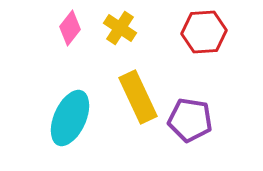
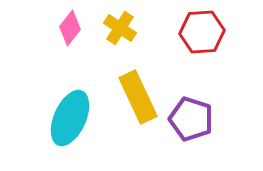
red hexagon: moved 2 px left
purple pentagon: moved 1 px right, 1 px up; rotated 9 degrees clockwise
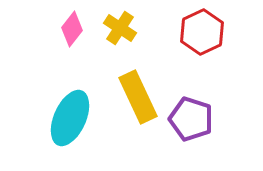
pink diamond: moved 2 px right, 1 px down
red hexagon: rotated 21 degrees counterclockwise
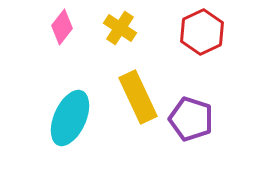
pink diamond: moved 10 px left, 2 px up
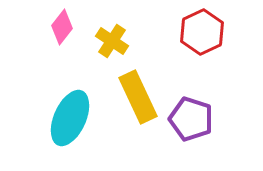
yellow cross: moved 8 px left, 13 px down
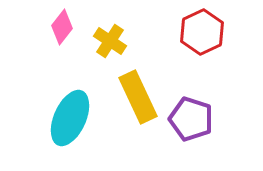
yellow cross: moved 2 px left
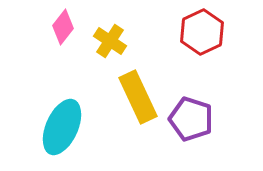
pink diamond: moved 1 px right
cyan ellipse: moved 8 px left, 9 px down
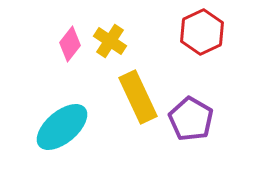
pink diamond: moved 7 px right, 17 px down
purple pentagon: rotated 12 degrees clockwise
cyan ellipse: rotated 26 degrees clockwise
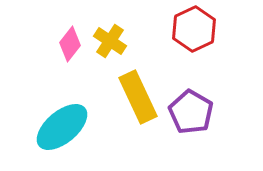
red hexagon: moved 8 px left, 3 px up
purple pentagon: moved 7 px up
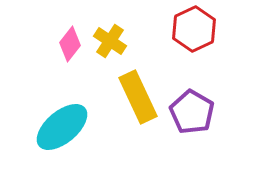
purple pentagon: moved 1 px right
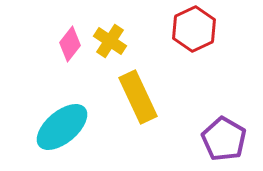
purple pentagon: moved 32 px right, 27 px down
